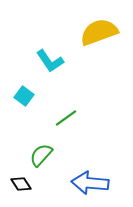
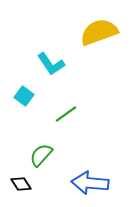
cyan L-shape: moved 1 px right, 3 px down
green line: moved 4 px up
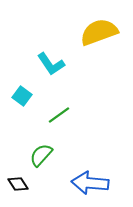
cyan square: moved 2 px left
green line: moved 7 px left, 1 px down
black diamond: moved 3 px left
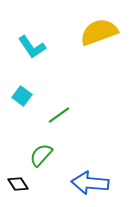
cyan L-shape: moved 19 px left, 17 px up
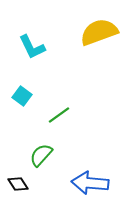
cyan L-shape: rotated 8 degrees clockwise
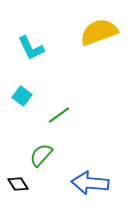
cyan L-shape: moved 1 px left, 1 px down
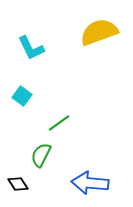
green line: moved 8 px down
green semicircle: rotated 15 degrees counterclockwise
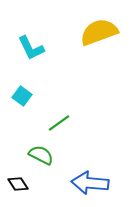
green semicircle: rotated 90 degrees clockwise
